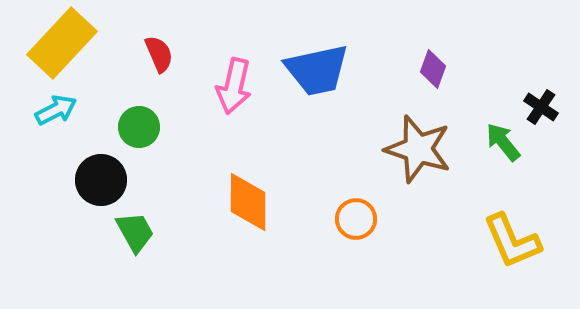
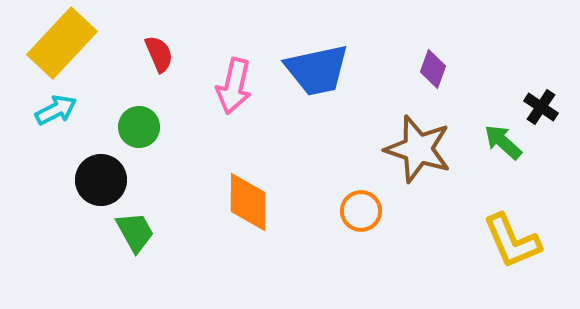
green arrow: rotated 9 degrees counterclockwise
orange circle: moved 5 px right, 8 px up
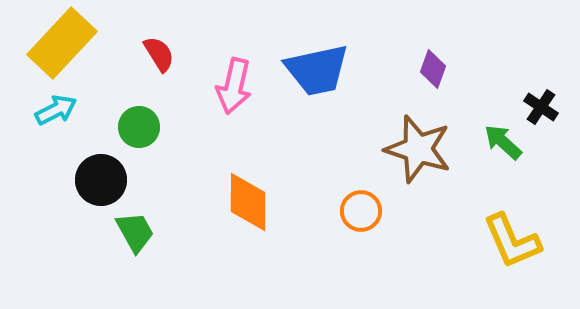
red semicircle: rotated 9 degrees counterclockwise
